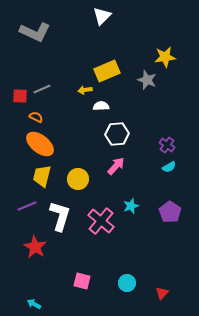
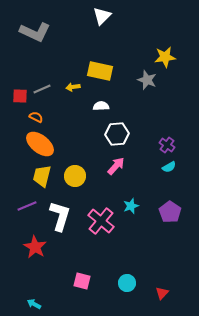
yellow rectangle: moved 7 px left; rotated 35 degrees clockwise
yellow arrow: moved 12 px left, 3 px up
yellow circle: moved 3 px left, 3 px up
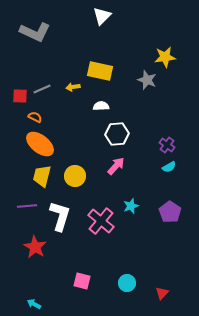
orange semicircle: moved 1 px left
purple line: rotated 18 degrees clockwise
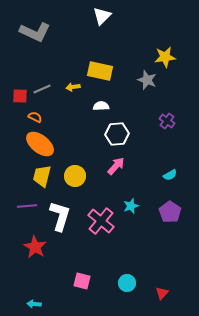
purple cross: moved 24 px up
cyan semicircle: moved 1 px right, 8 px down
cyan arrow: rotated 24 degrees counterclockwise
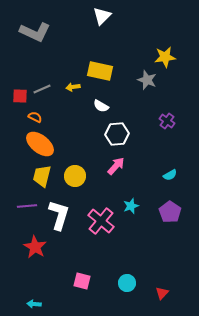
white semicircle: rotated 147 degrees counterclockwise
white L-shape: moved 1 px left, 1 px up
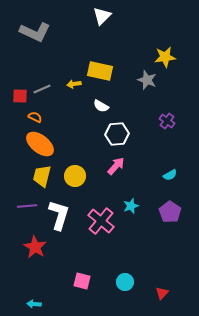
yellow arrow: moved 1 px right, 3 px up
cyan circle: moved 2 px left, 1 px up
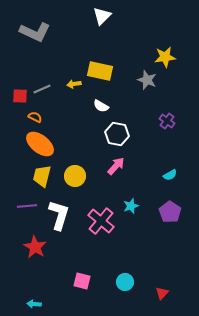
white hexagon: rotated 15 degrees clockwise
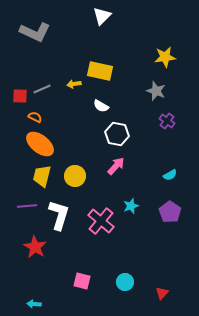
gray star: moved 9 px right, 11 px down
